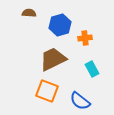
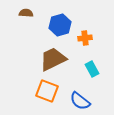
brown semicircle: moved 3 px left
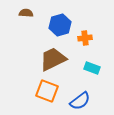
cyan rectangle: moved 1 px up; rotated 42 degrees counterclockwise
blue semicircle: rotated 75 degrees counterclockwise
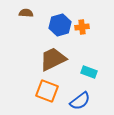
orange cross: moved 3 px left, 11 px up
cyan rectangle: moved 3 px left, 4 px down
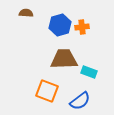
brown trapezoid: moved 11 px right; rotated 24 degrees clockwise
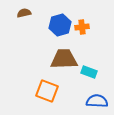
brown semicircle: moved 2 px left; rotated 16 degrees counterclockwise
blue semicircle: moved 17 px right; rotated 140 degrees counterclockwise
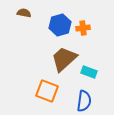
brown semicircle: rotated 24 degrees clockwise
orange cross: moved 1 px right, 1 px down
brown trapezoid: rotated 40 degrees counterclockwise
blue semicircle: moved 13 px left; rotated 95 degrees clockwise
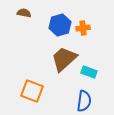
orange square: moved 15 px left
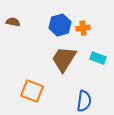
brown semicircle: moved 11 px left, 9 px down
brown trapezoid: rotated 16 degrees counterclockwise
cyan rectangle: moved 9 px right, 14 px up
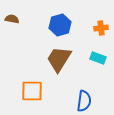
brown semicircle: moved 1 px left, 3 px up
orange cross: moved 18 px right
brown trapezoid: moved 5 px left
orange square: rotated 20 degrees counterclockwise
